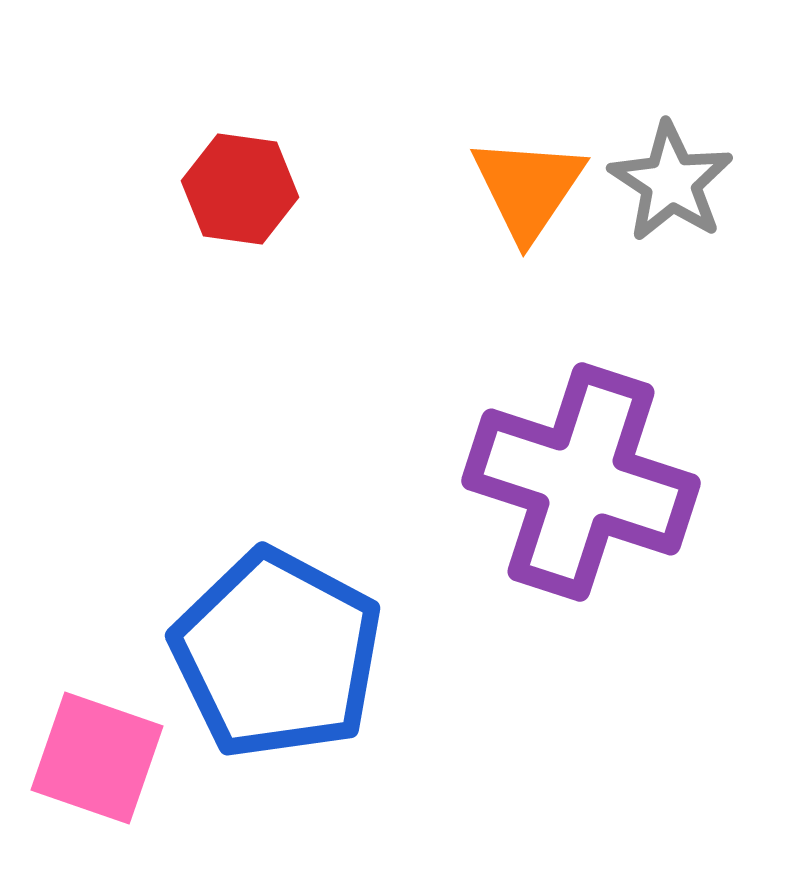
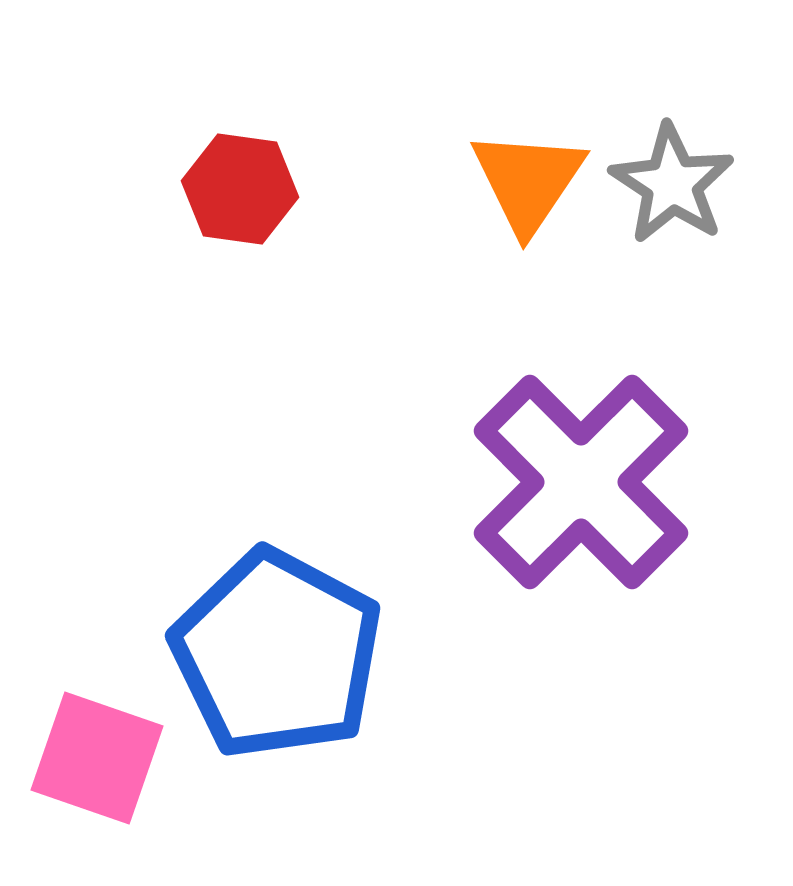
gray star: moved 1 px right, 2 px down
orange triangle: moved 7 px up
purple cross: rotated 27 degrees clockwise
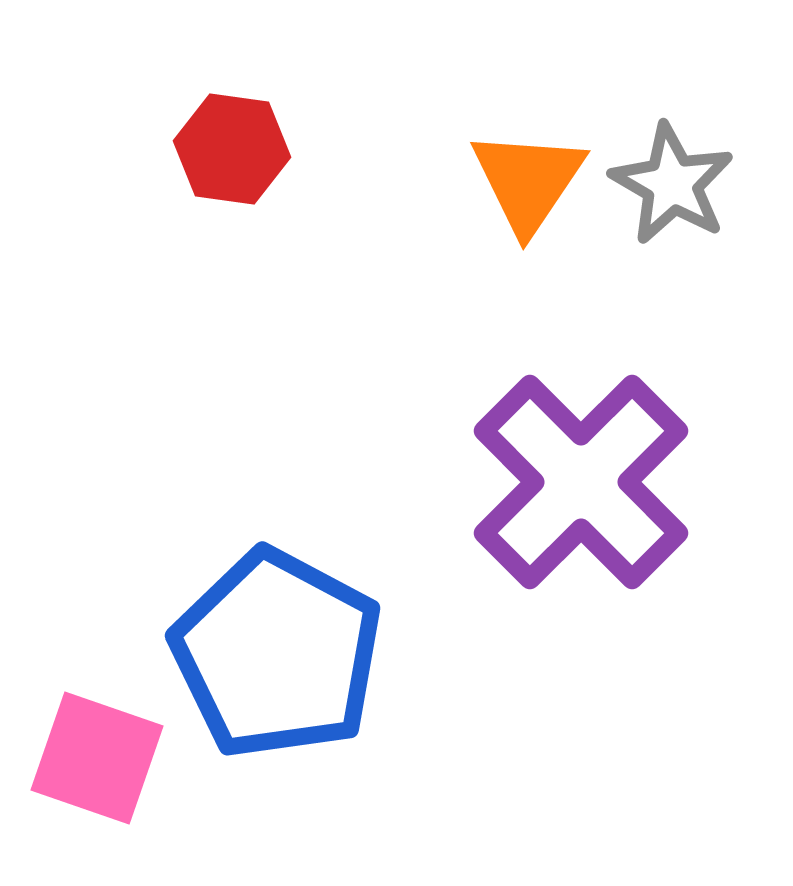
gray star: rotated 3 degrees counterclockwise
red hexagon: moved 8 px left, 40 px up
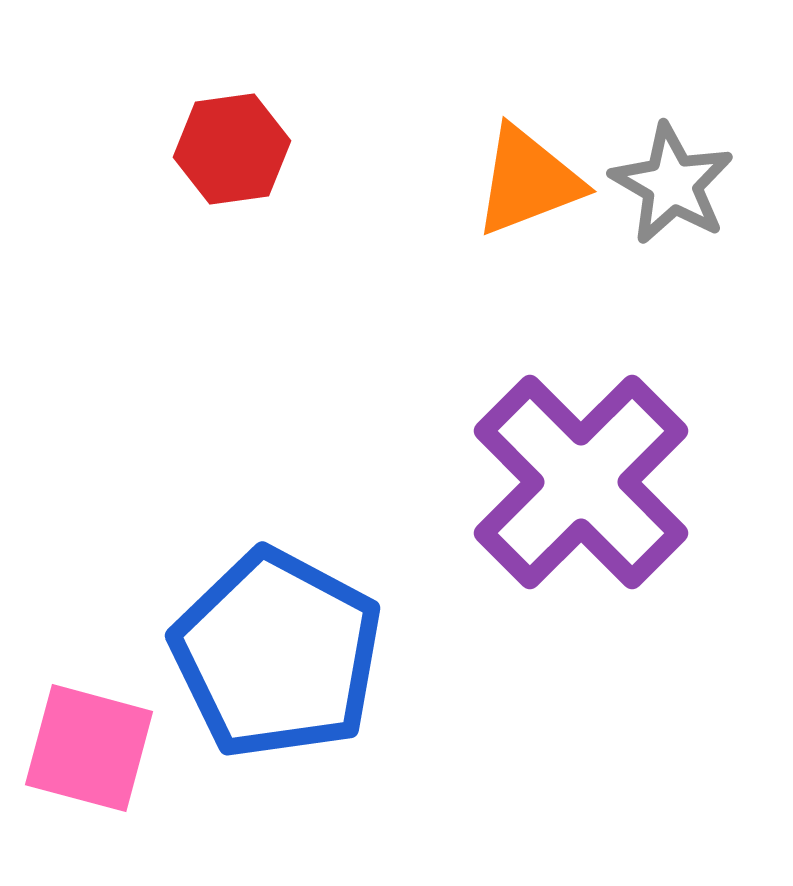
red hexagon: rotated 16 degrees counterclockwise
orange triangle: rotated 35 degrees clockwise
pink square: moved 8 px left, 10 px up; rotated 4 degrees counterclockwise
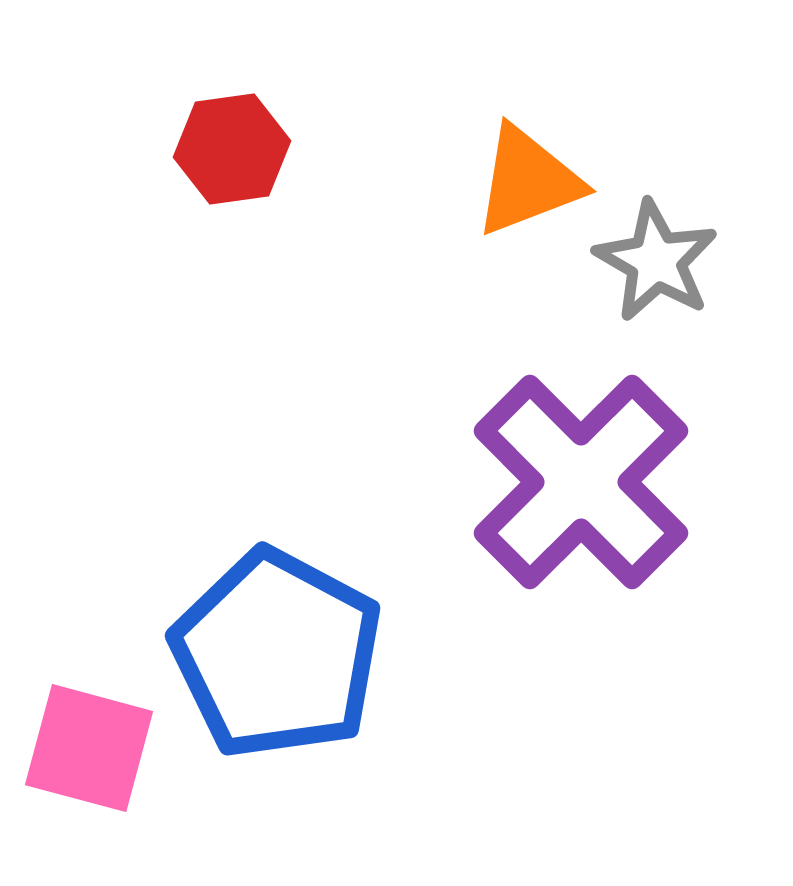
gray star: moved 16 px left, 77 px down
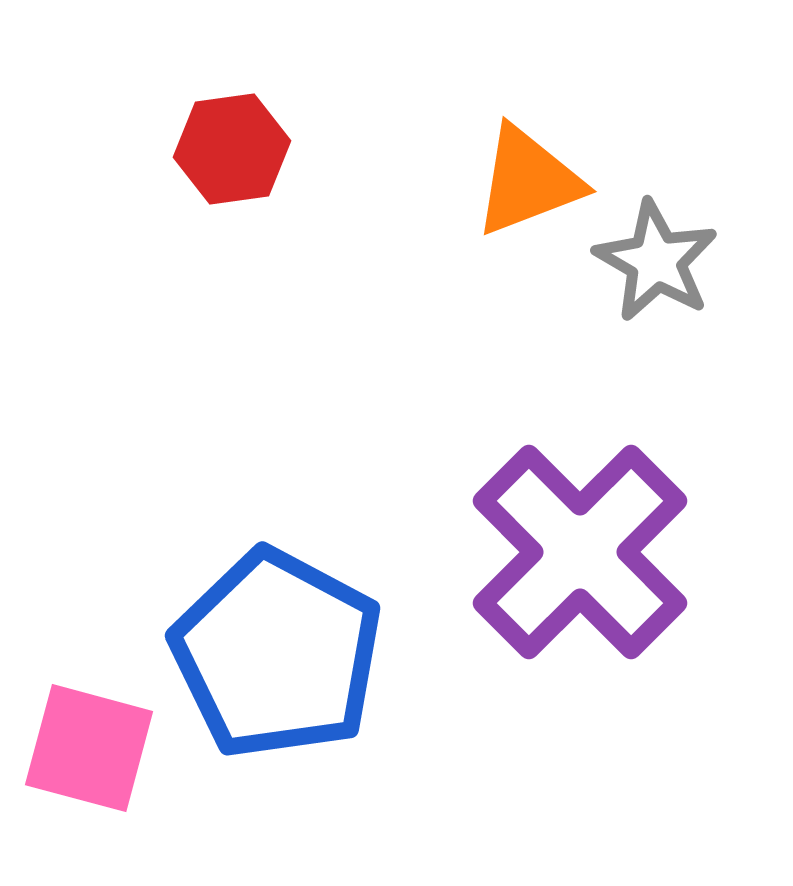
purple cross: moved 1 px left, 70 px down
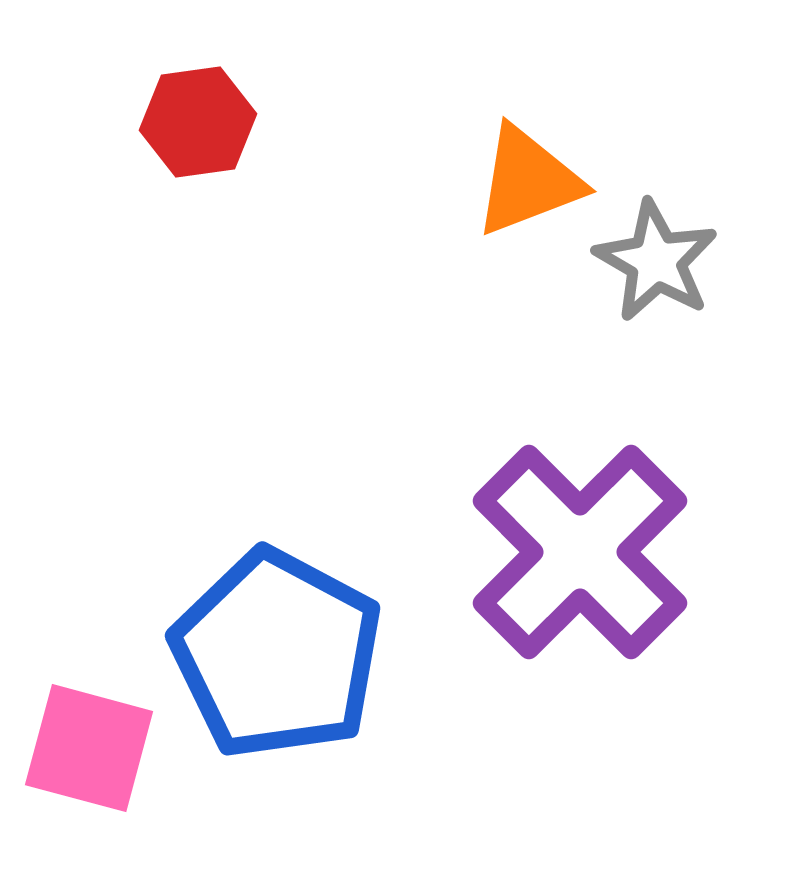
red hexagon: moved 34 px left, 27 px up
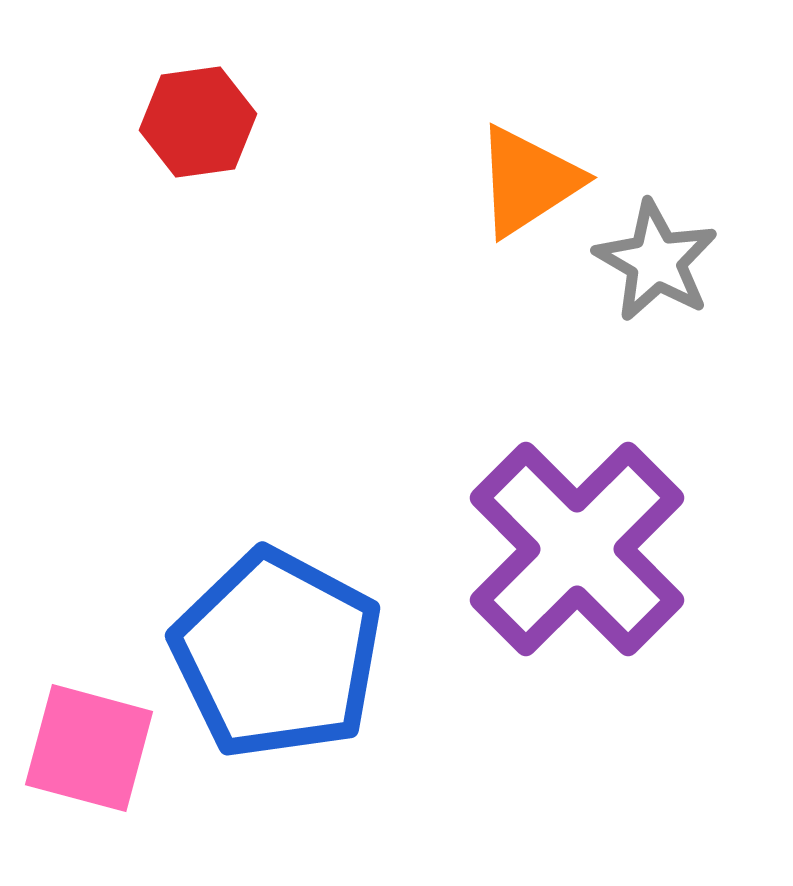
orange triangle: rotated 12 degrees counterclockwise
purple cross: moved 3 px left, 3 px up
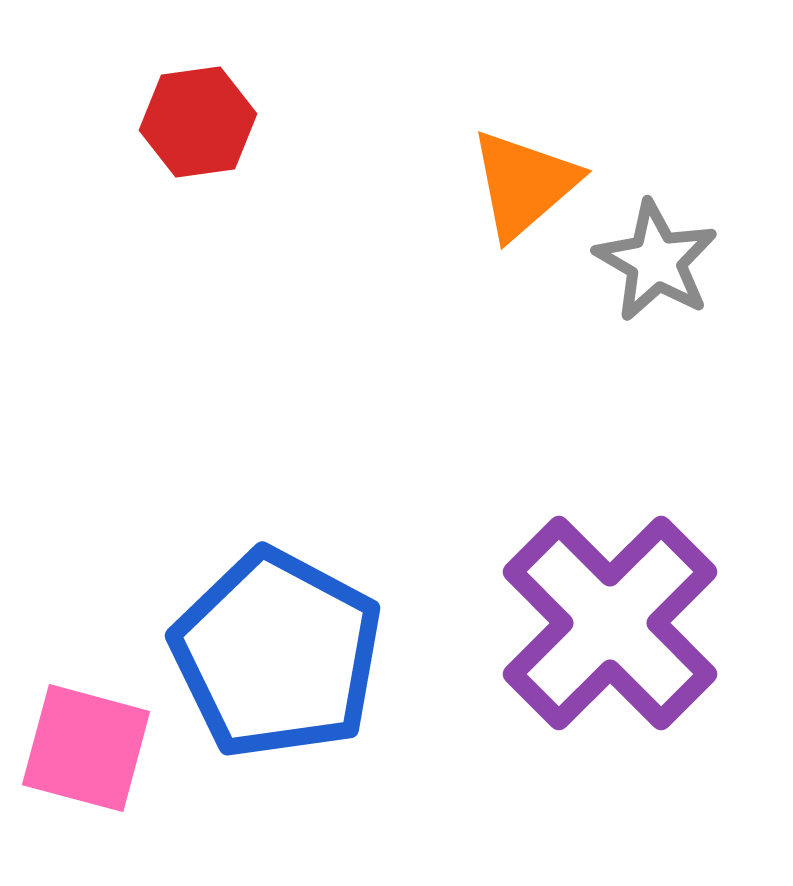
orange triangle: moved 4 px left, 3 px down; rotated 8 degrees counterclockwise
purple cross: moved 33 px right, 74 px down
pink square: moved 3 px left
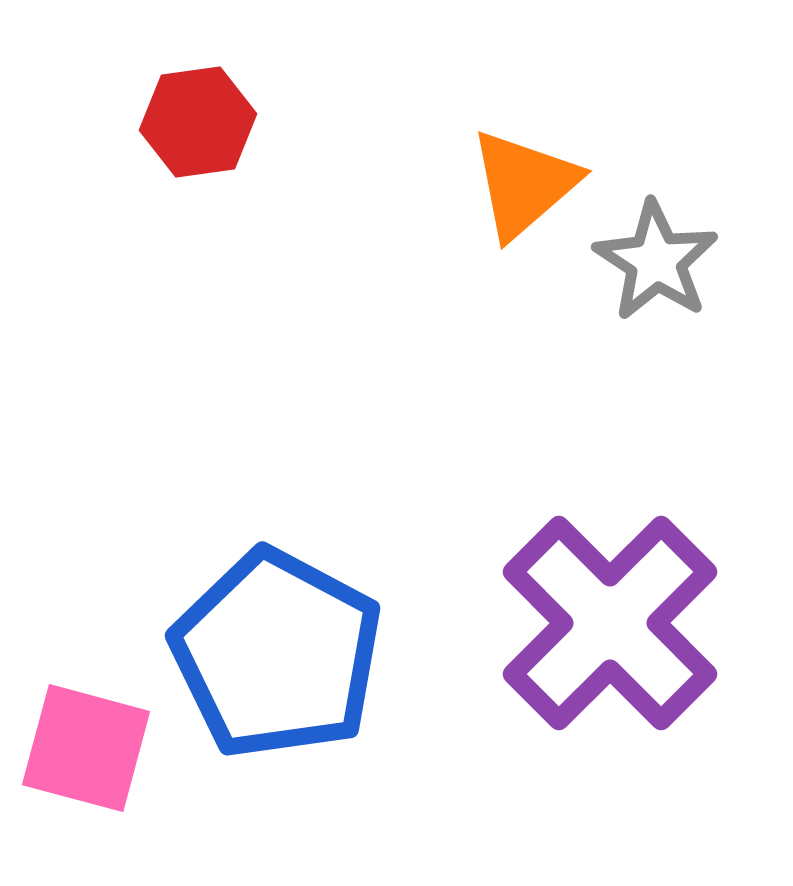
gray star: rotated 3 degrees clockwise
